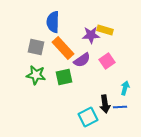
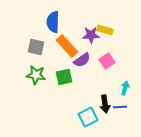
orange rectangle: moved 4 px right, 2 px up
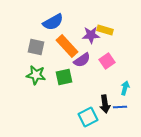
blue semicircle: rotated 120 degrees counterclockwise
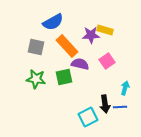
purple semicircle: moved 2 px left, 4 px down; rotated 132 degrees counterclockwise
green star: moved 4 px down
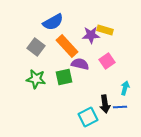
gray square: rotated 24 degrees clockwise
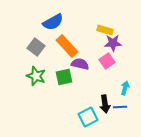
purple star: moved 22 px right, 8 px down
green star: moved 3 px up; rotated 12 degrees clockwise
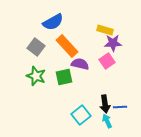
cyan arrow: moved 18 px left, 33 px down; rotated 40 degrees counterclockwise
cyan square: moved 7 px left, 2 px up; rotated 12 degrees counterclockwise
